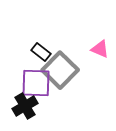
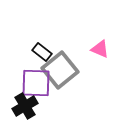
black rectangle: moved 1 px right
gray square: rotated 6 degrees clockwise
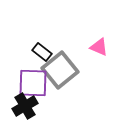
pink triangle: moved 1 px left, 2 px up
purple square: moved 3 px left
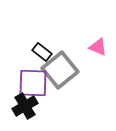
pink triangle: moved 1 px left
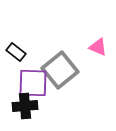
black rectangle: moved 26 px left
black cross: rotated 25 degrees clockwise
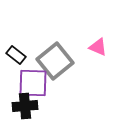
black rectangle: moved 3 px down
gray square: moved 5 px left, 9 px up
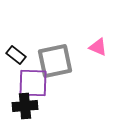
gray square: rotated 27 degrees clockwise
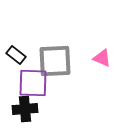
pink triangle: moved 4 px right, 11 px down
gray square: rotated 9 degrees clockwise
black cross: moved 3 px down
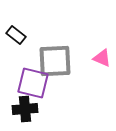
black rectangle: moved 20 px up
purple square: rotated 12 degrees clockwise
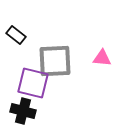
pink triangle: rotated 18 degrees counterclockwise
black cross: moved 2 px left, 2 px down; rotated 20 degrees clockwise
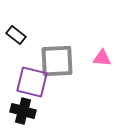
gray square: moved 2 px right
purple square: moved 1 px left, 1 px up
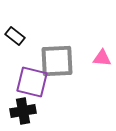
black rectangle: moved 1 px left, 1 px down
black cross: rotated 25 degrees counterclockwise
